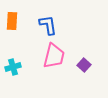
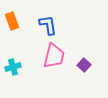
orange rectangle: rotated 24 degrees counterclockwise
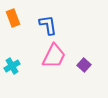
orange rectangle: moved 1 px right, 3 px up
pink trapezoid: rotated 12 degrees clockwise
cyan cross: moved 1 px left, 1 px up; rotated 14 degrees counterclockwise
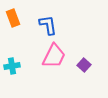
cyan cross: rotated 21 degrees clockwise
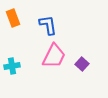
purple square: moved 2 px left, 1 px up
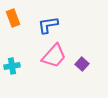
blue L-shape: rotated 90 degrees counterclockwise
pink trapezoid: rotated 16 degrees clockwise
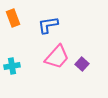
pink trapezoid: moved 3 px right, 1 px down
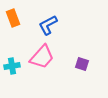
blue L-shape: rotated 20 degrees counterclockwise
pink trapezoid: moved 15 px left
purple square: rotated 24 degrees counterclockwise
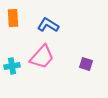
orange rectangle: rotated 18 degrees clockwise
blue L-shape: rotated 60 degrees clockwise
purple square: moved 4 px right
